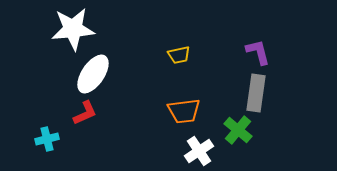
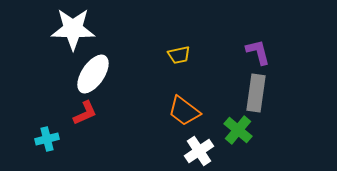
white star: rotated 6 degrees clockwise
orange trapezoid: rotated 44 degrees clockwise
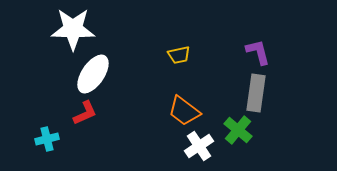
white cross: moved 5 px up
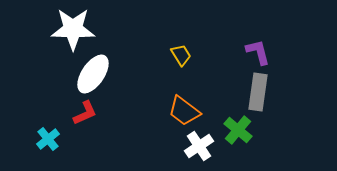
yellow trapezoid: moved 2 px right; rotated 110 degrees counterclockwise
gray rectangle: moved 2 px right, 1 px up
cyan cross: moved 1 px right; rotated 25 degrees counterclockwise
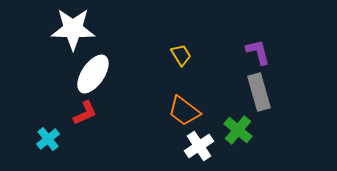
gray rectangle: moved 1 px right; rotated 24 degrees counterclockwise
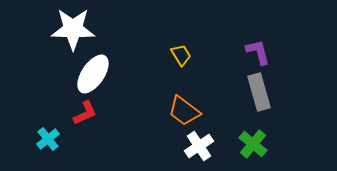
green cross: moved 15 px right, 14 px down
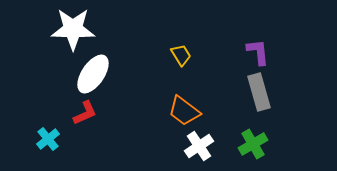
purple L-shape: rotated 8 degrees clockwise
green cross: rotated 20 degrees clockwise
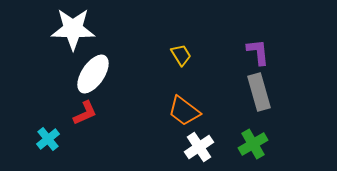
white cross: moved 1 px down
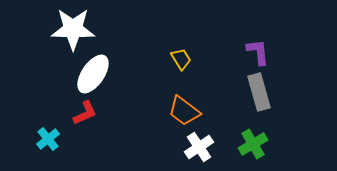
yellow trapezoid: moved 4 px down
